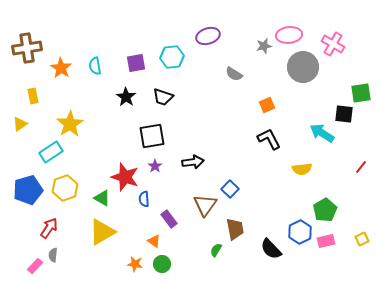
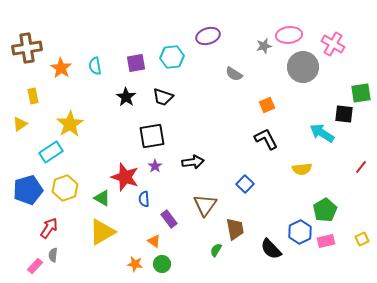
black L-shape at (269, 139): moved 3 px left
blue square at (230, 189): moved 15 px right, 5 px up
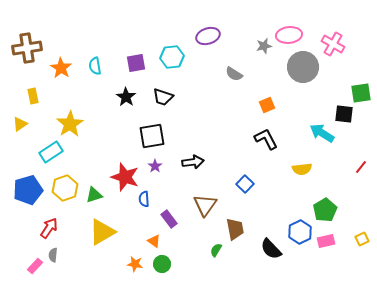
green triangle at (102, 198): moved 8 px left, 3 px up; rotated 48 degrees counterclockwise
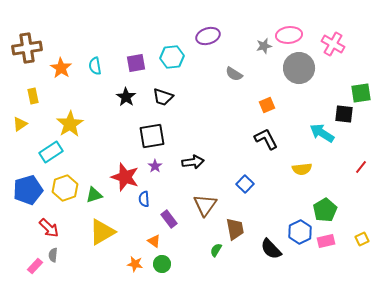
gray circle at (303, 67): moved 4 px left, 1 px down
red arrow at (49, 228): rotated 100 degrees clockwise
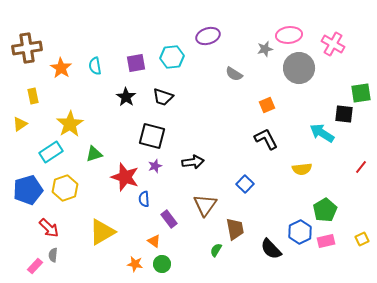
gray star at (264, 46): moved 1 px right, 3 px down
black square at (152, 136): rotated 24 degrees clockwise
purple star at (155, 166): rotated 16 degrees clockwise
green triangle at (94, 195): moved 41 px up
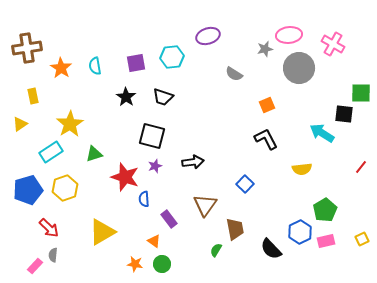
green square at (361, 93): rotated 10 degrees clockwise
